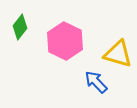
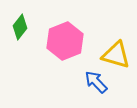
pink hexagon: rotated 12 degrees clockwise
yellow triangle: moved 2 px left, 1 px down
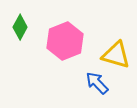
green diamond: rotated 10 degrees counterclockwise
blue arrow: moved 1 px right, 1 px down
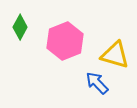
yellow triangle: moved 1 px left
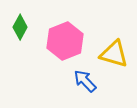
yellow triangle: moved 1 px left, 1 px up
blue arrow: moved 12 px left, 2 px up
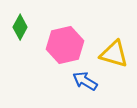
pink hexagon: moved 4 px down; rotated 9 degrees clockwise
blue arrow: rotated 15 degrees counterclockwise
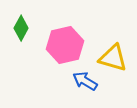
green diamond: moved 1 px right, 1 px down
yellow triangle: moved 1 px left, 4 px down
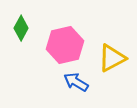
yellow triangle: moved 1 px left; rotated 44 degrees counterclockwise
blue arrow: moved 9 px left, 1 px down
